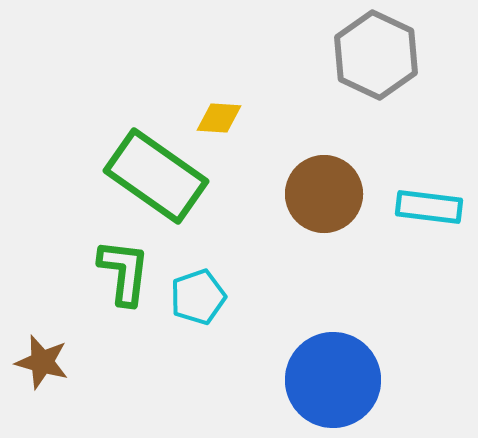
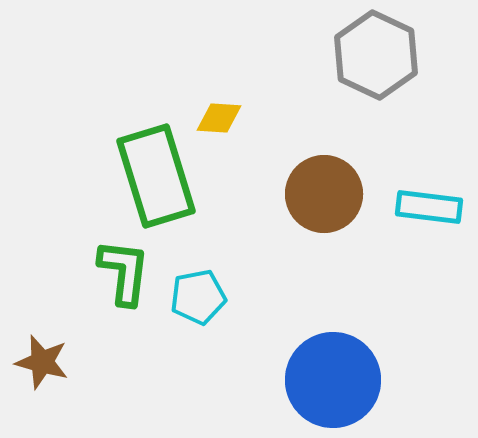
green rectangle: rotated 38 degrees clockwise
cyan pentagon: rotated 8 degrees clockwise
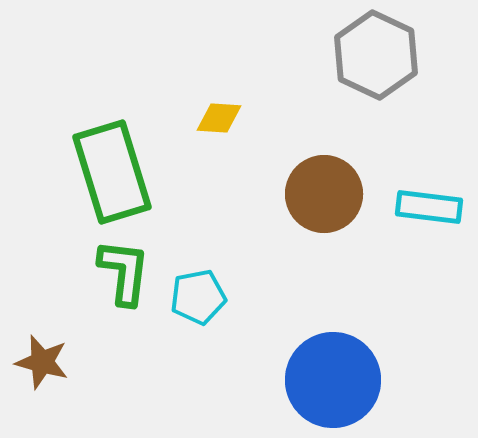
green rectangle: moved 44 px left, 4 px up
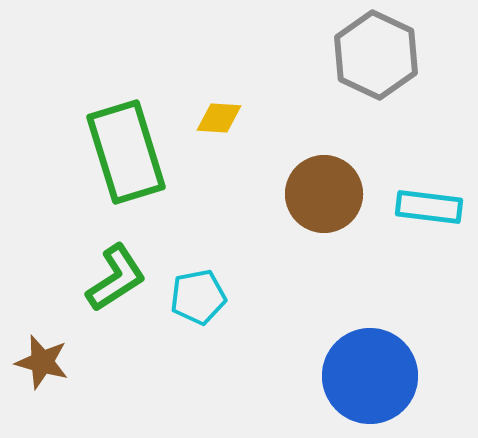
green rectangle: moved 14 px right, 20 px up
green L-shape: moved 8 px left, 6 px down; rotated 50 degrees clockwise
blue circle: moved 37 px right, 4 px up
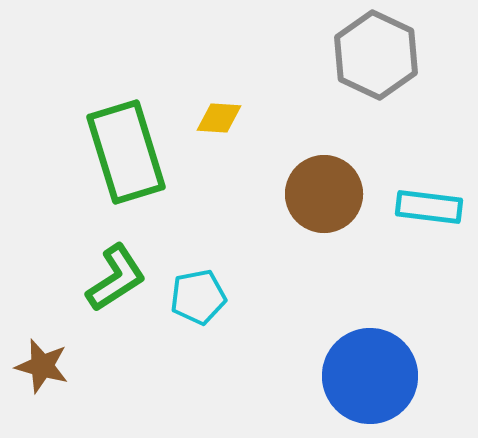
brown star: moved 4 px down
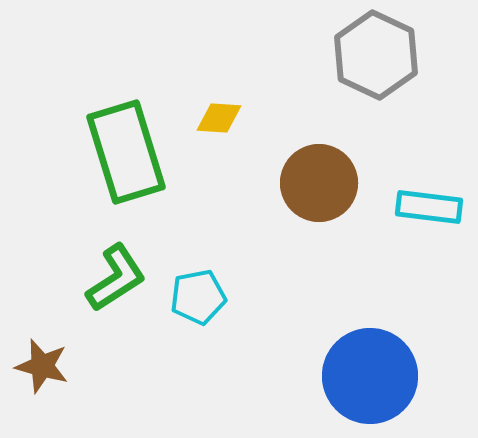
brown circle: moved 5 px left, 11 px up
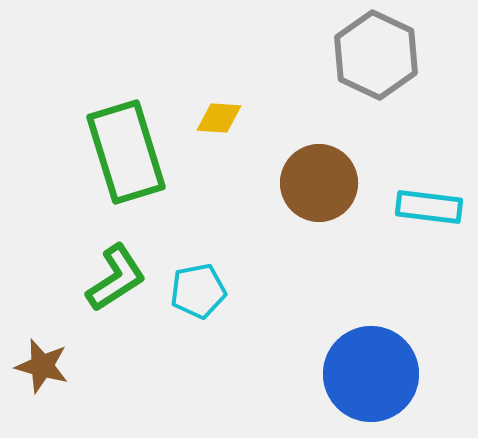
cyan pentagon: moved 6 px up
blue circle: moved 1 px right, 2 px up
